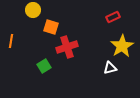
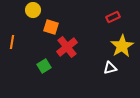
orange line: moved 1 px right, 1 px down
red cross: rotated 20 degrees counterclockwise
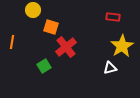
red rectangle: rotated 32 degrees clockwise
red cross: moved 1 px left
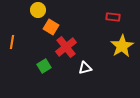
yellow circle: moved 5 px right
orange square: rotated 14 degrees clockwise
white triangle: moved 25 px left
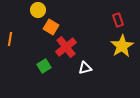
red rectangle: moved 5 px right, 3 px down; rotated 64 degrees clockwise
orange line: moved 2 px left, 3 px up
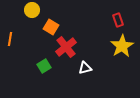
yellow circle: moved 6 px left
